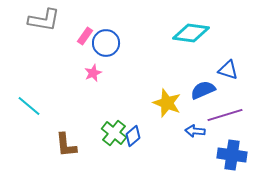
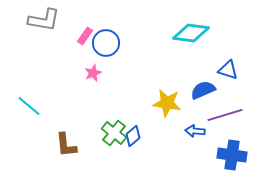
yellow star: rotated 12 degrees counterclockwise
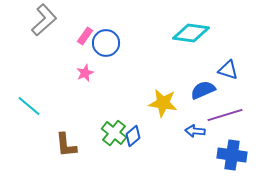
gray L-shape: rotated 52 degrees counterclockwise
pink star: moved 8 px left
yellow star: moved 4 px left
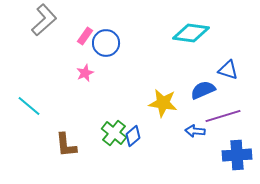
purple line: moved 2 px left, 1 px down
blue cross: moved 5 px right; rotated 12 degrees counterclockwise
